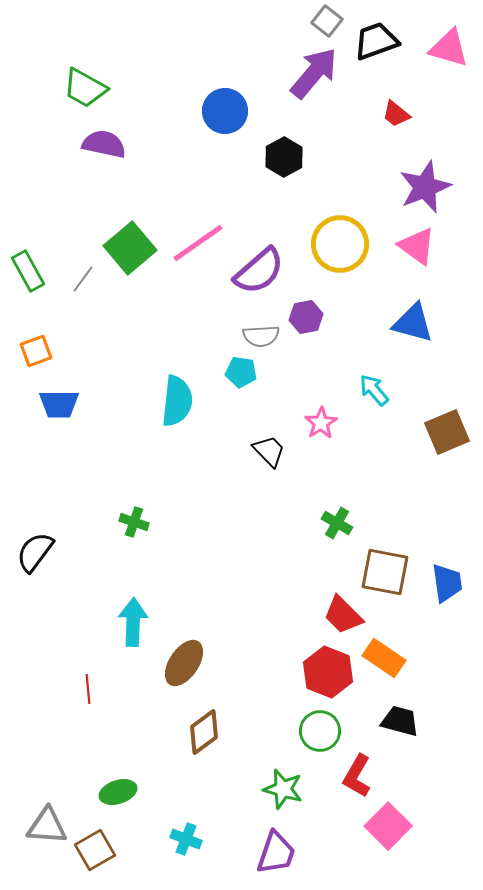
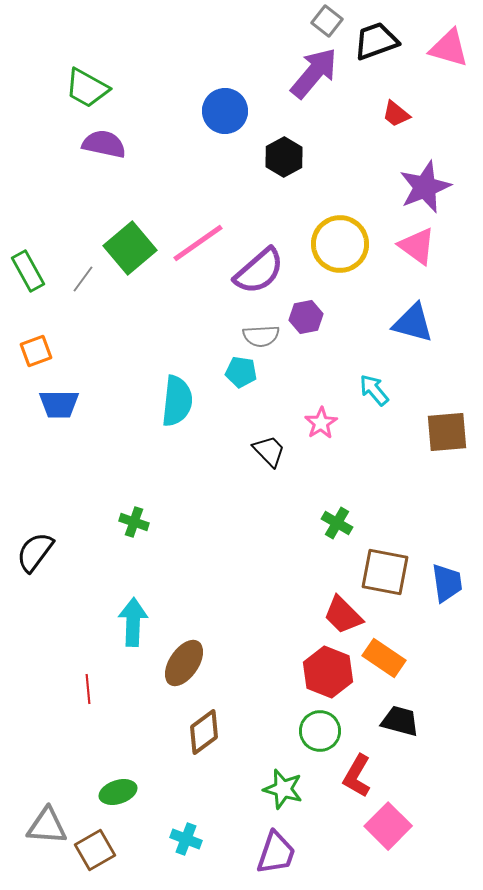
green trapezoid at (85, 88): moved 2 px right
brown square at (447, 432): rotated 18 degrees clockwise
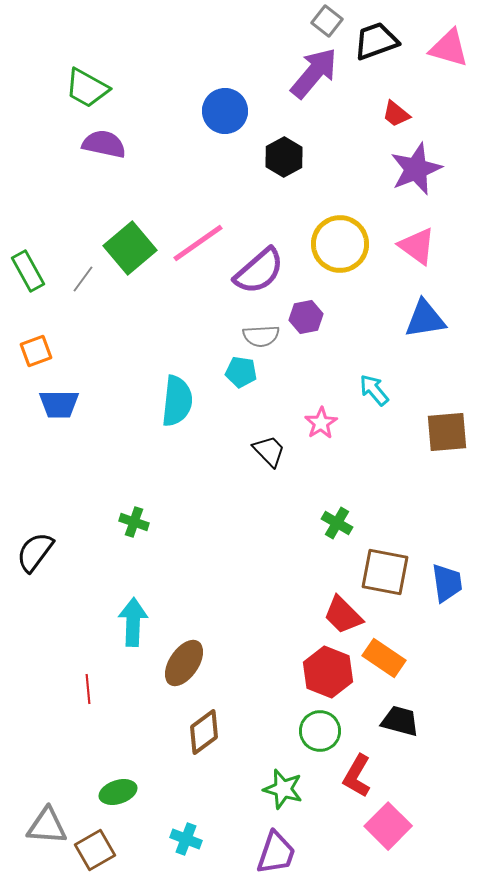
purple star at (425, 187): moved 9 px left, 18 px up
blue triangle at (413, 323): moved 12 px right, 4 px up; rotated 24 degrees counterclockwise
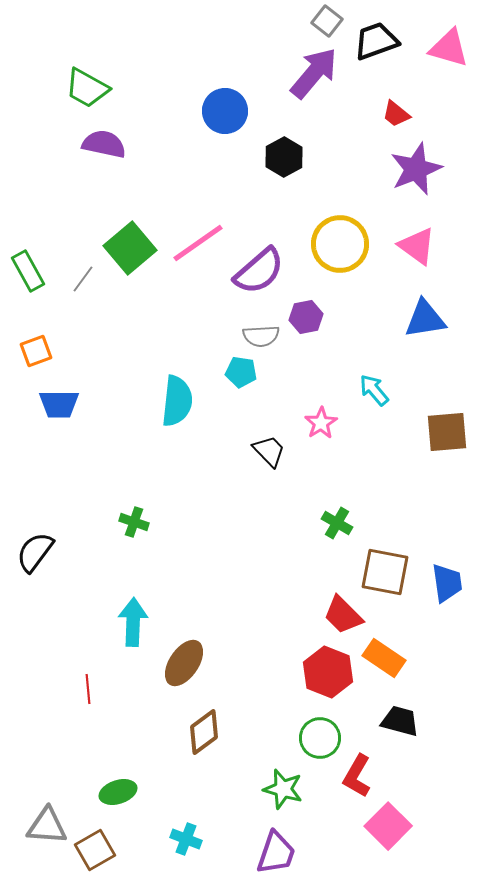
green circle at (320, 731): moved 7 px down
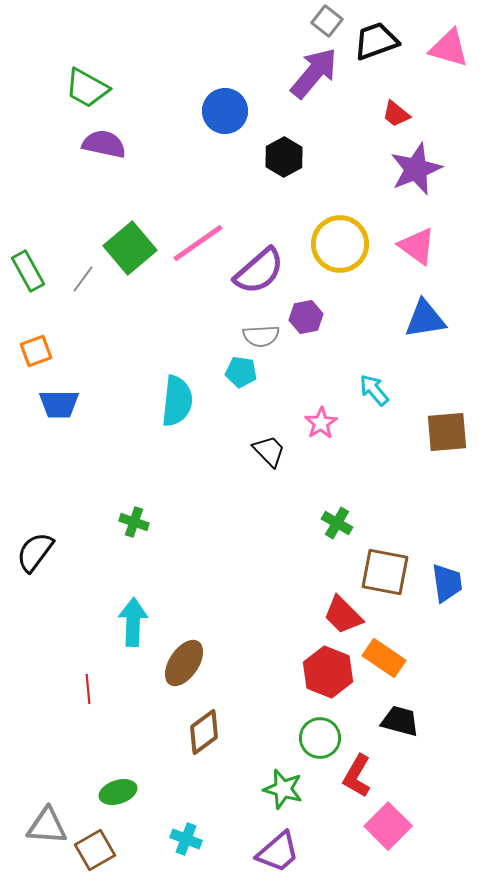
purple trapezoid at (276, 853): moved 2 px right, 1 px up; rotated 30 degrees clockwise
